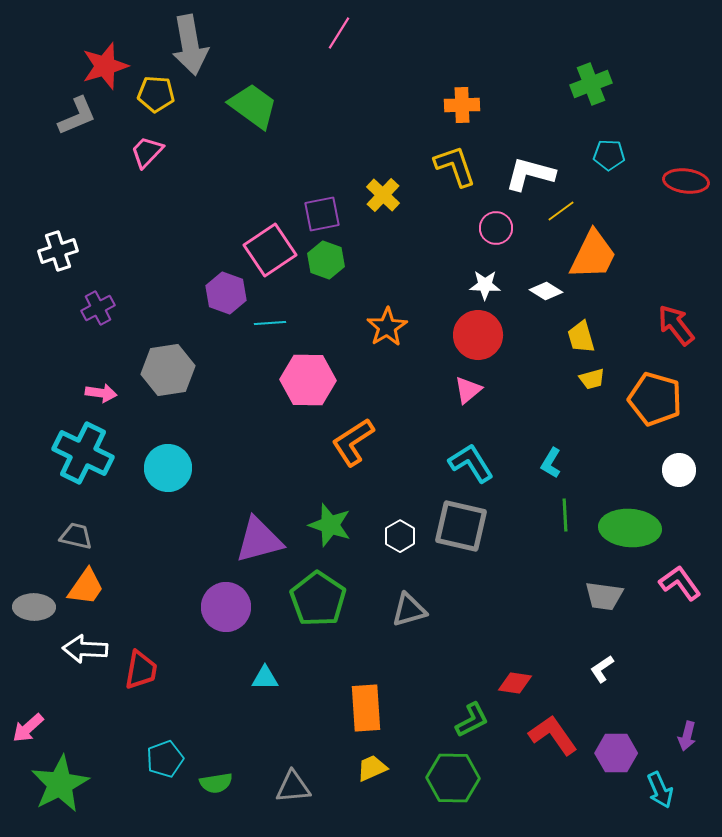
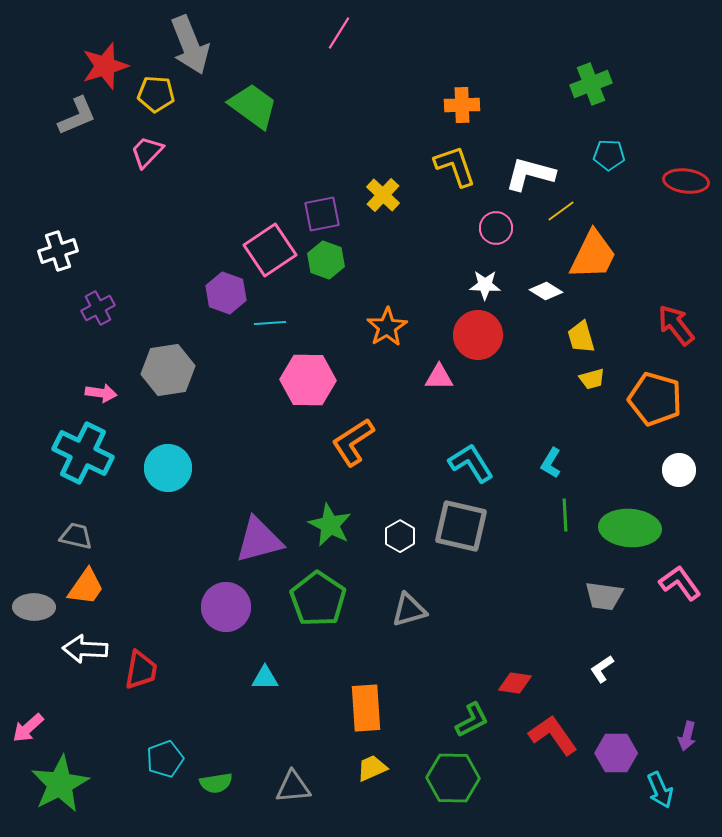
gray arrow at (190, 45): rotated 12 degrees counterclockwise
pink triangle at (468, 390): moved 29 px left, 13 px up; rotated 40 degrees clockwise
green star at (330, 525): rotated 9 degrees clockwise
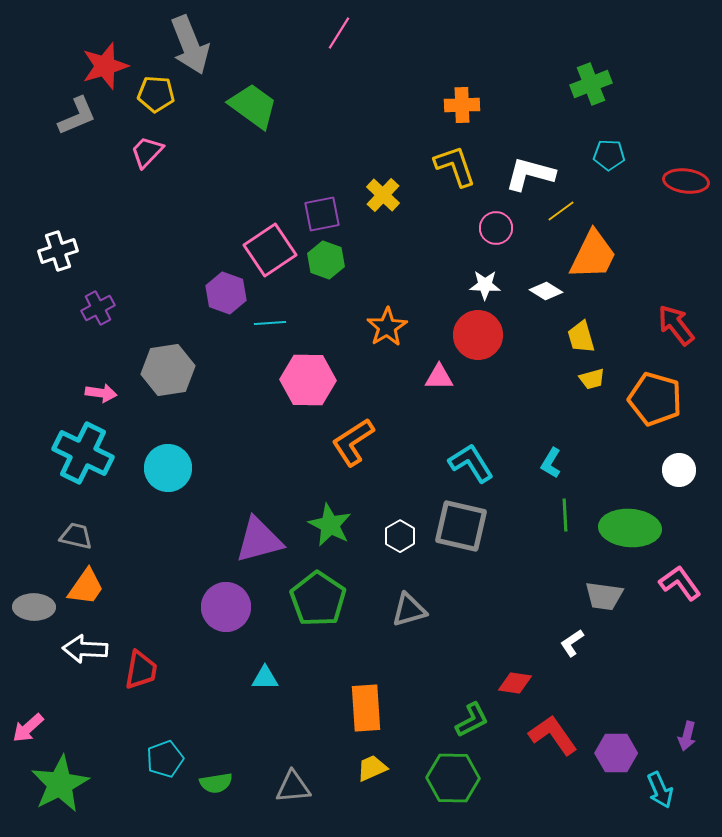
white L-shape at (602, 669): moved 30 px left, 26 px up
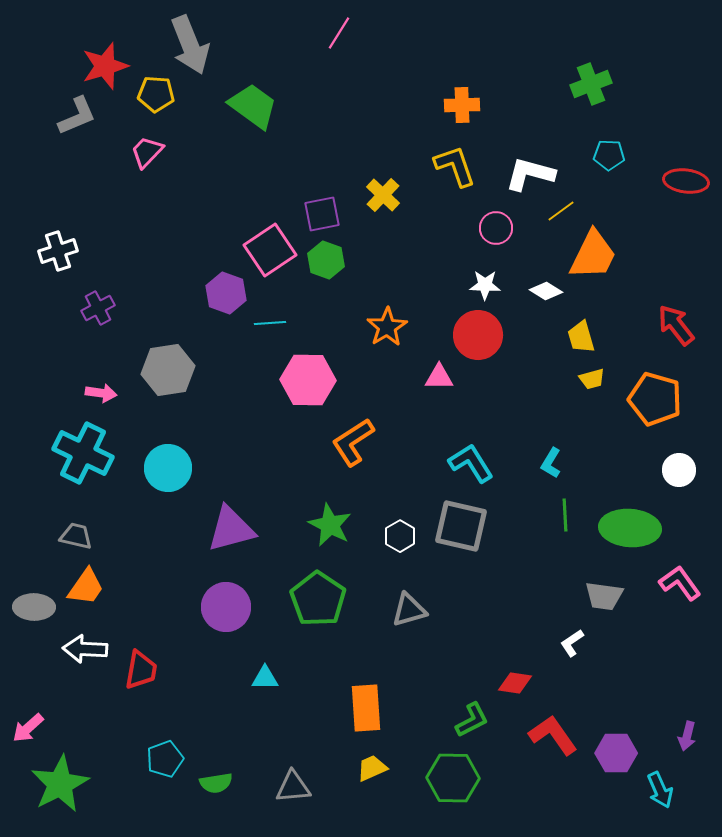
purple triangle at (259, 540): moved 28 px left, 11 px up
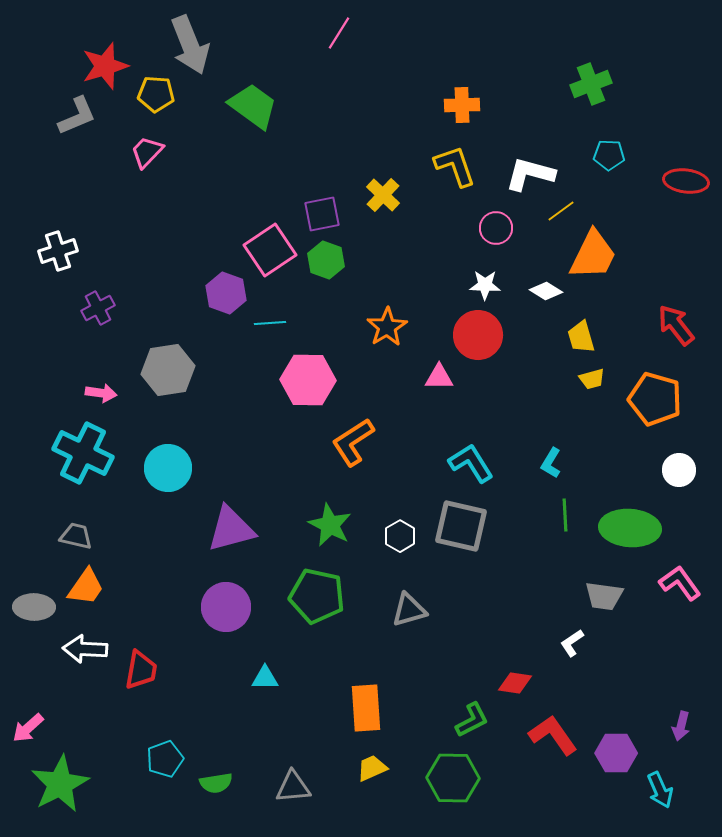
green pentagon at (318, 599): moved 1 px left, 3 px up; rotated 22 degrees counterclockwise
purple arrow at (687, 736): moved 6 px left, 10 px up
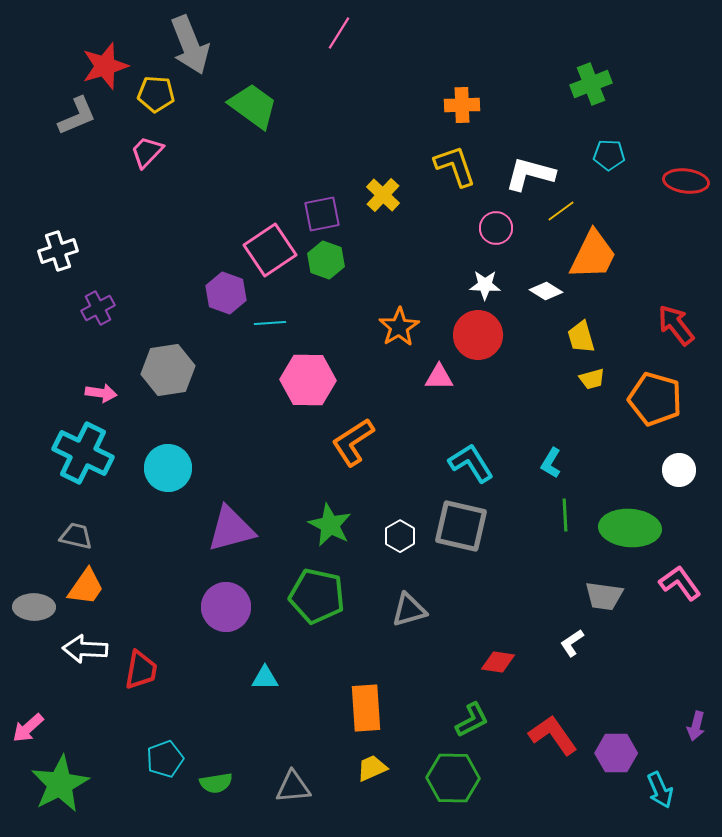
orange star at (387, 327): moved 12 px right
red diamond at (515, 683): moved 17 px left, 21 px up
purple arrow at (681, 726): moved 15 px right
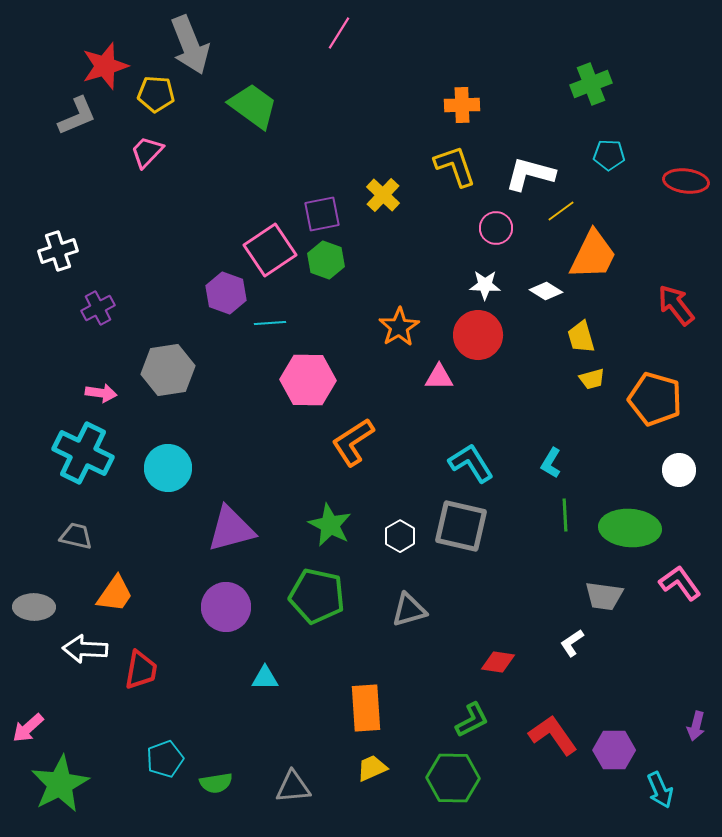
red arrow at (676, 325): moved 20 px up
orange trapezoid at (86, 587): moved 29 px right, 7 px down
purple hexagon at (616, 753): moved 2 px left, 3 px up
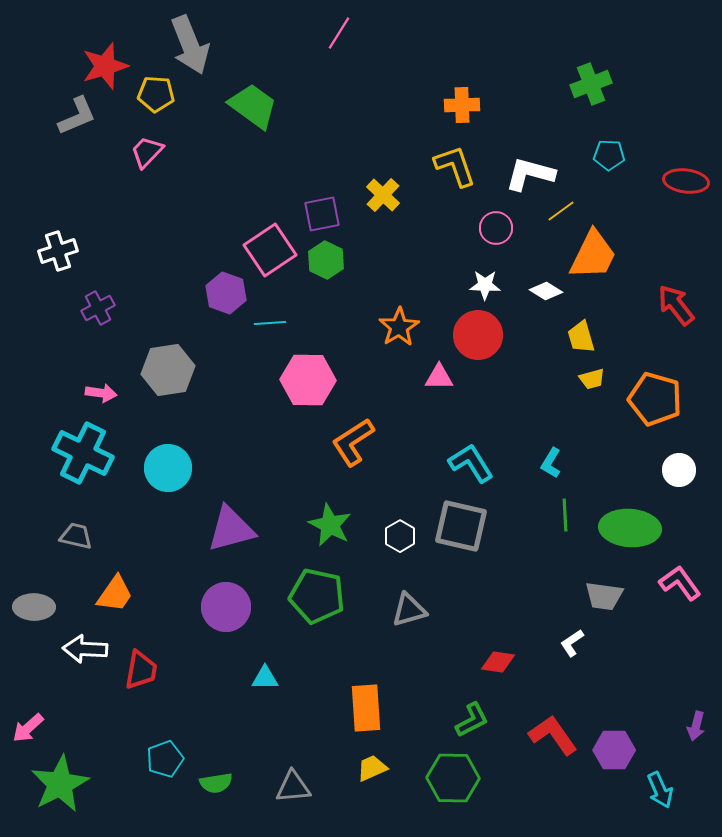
green hexagon at (326, 260): rotated 6 degrees clockwise
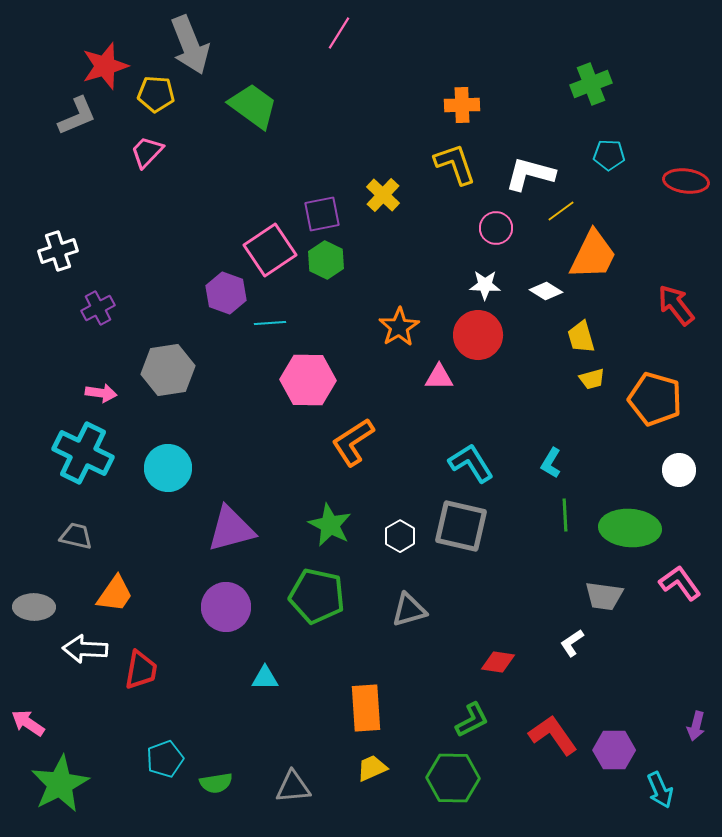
yellow L-shape at (455, 166): moved 2 px up
pink arrow at (28, 728): moved 5 px up; rotated 76 degrees clockwise
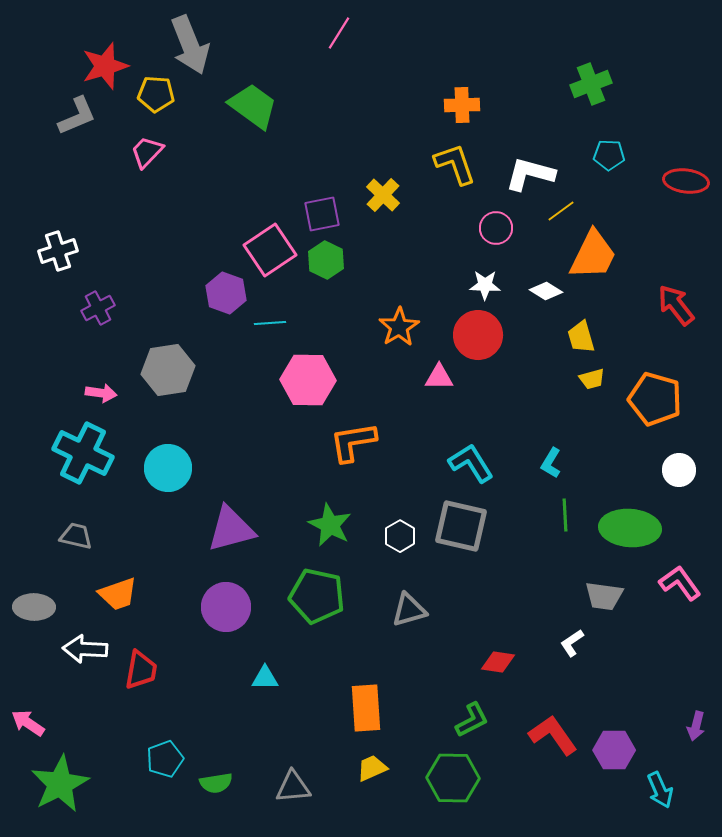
orange L-shape at (353, 442): rotated 24 degrees clockwise
orange trapezoid at (115, 594): moved 3 px right; rotated 36 degrees clockwise
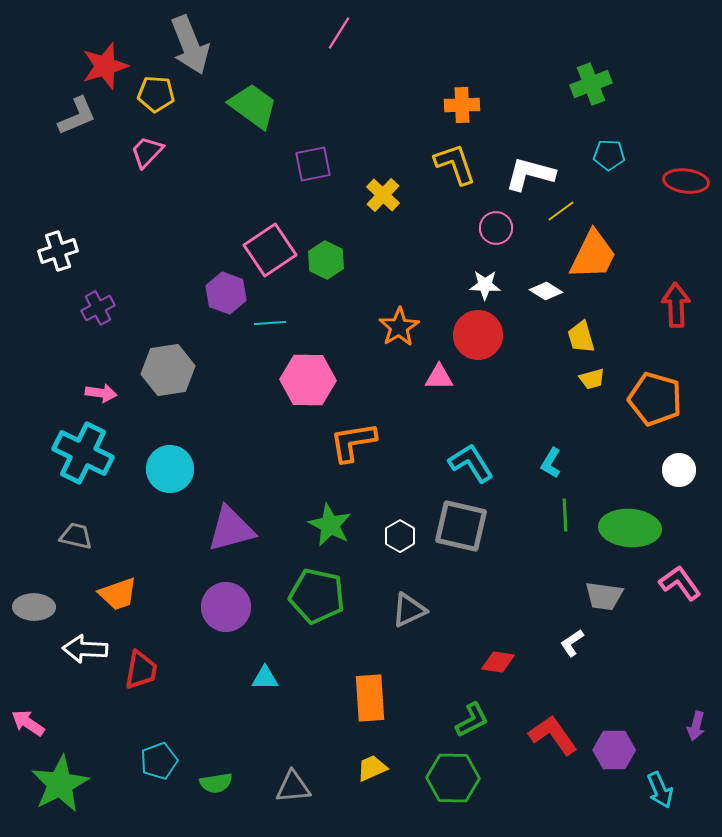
purple square at (322, 214): moved 9 px left, 50 px up
red arrow at (676, 305): rotated 36 degrees clockwise
cyan circle at (168, 468): moved 2 px right, 1 px down
gray triangle at (409, 610): rotated 9 degrees counterclockwise
orange rectangle at (366, 708): moved 4 px right, 10 px up
cyan pentagon at (165, 759): moved 6 px left, 2 px down
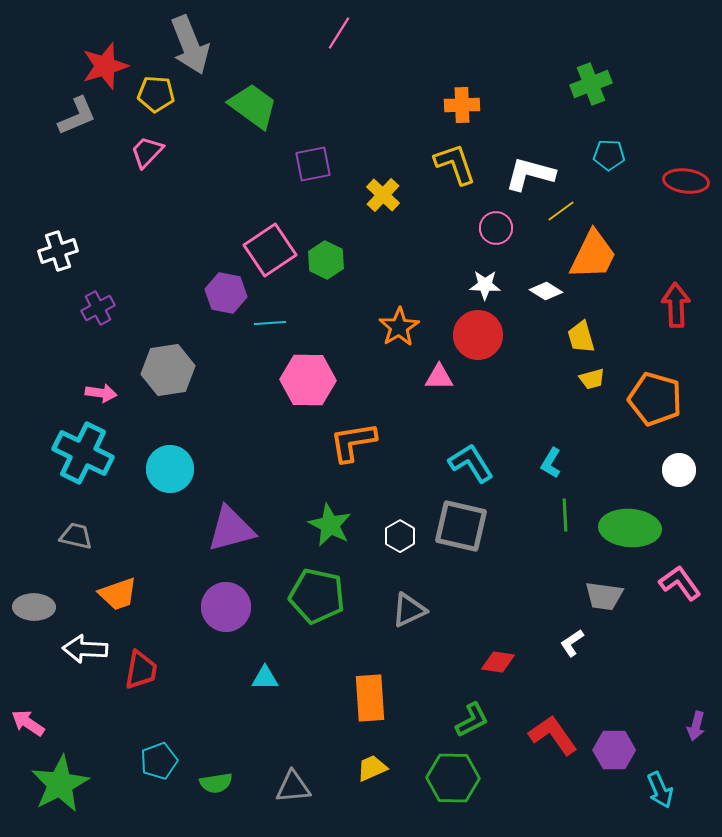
purple hexagon at (226, 293): rotated 9 degrees counterclockwise
